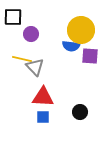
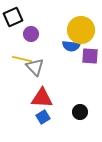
black square: rotated 24 degrees counterclockwise
red triangle: moved 1 px left, 1 px down
blue square: rotated 32 degrees counterclockwise
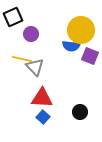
purple square: rotated 18 degrees clockwise
blue square: rotated 16 degrees counterclockwise
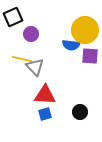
yellow circle: moved 4 px right
blue semicircle: moved 1 px up
purple square: rotated 18 degrees counterclockwise
red triangle: moved 3 px right, 3 px up
blue square: moved 2 px right, 3 px up; rotated 32 degrees clockwise
